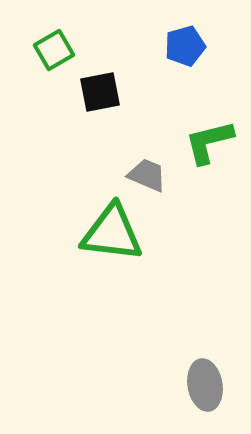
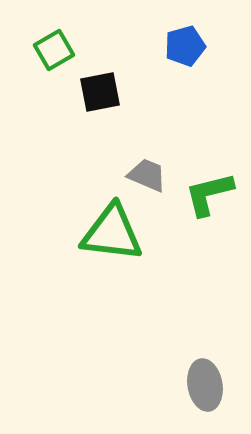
green L-shape: moved 52 px down
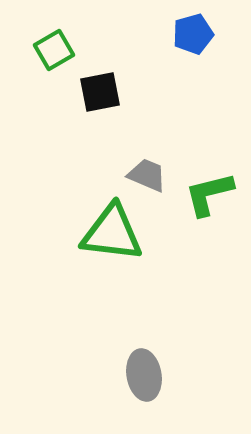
blue pentagon: moved 8 px right, 12 px up
gray ellipse: moved 61 px left, 10 px up
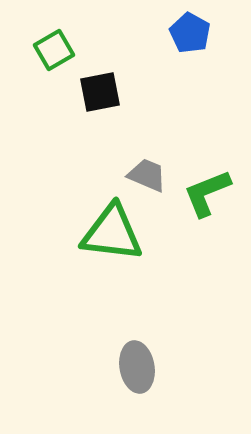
blue pentagon: moved 3 px left, 1 px up; rotated 27 degrees counterclockwise
green L-shape: moved 2 px left, 1 px up; rotated 8 degrees counterclockwise
gray ellipse: moved 7 px left, 8 px up
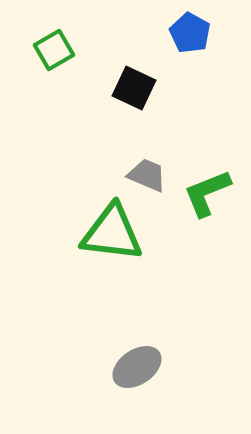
black square: moved 34 px right, 4 px up; rotated 36 degrees clockwise
gray ellipse: rotated 66 degrees clockwise
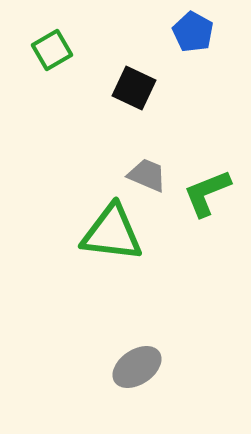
blue pentagon: moved 3 px right, 1 px up
green square: moved 2 px left
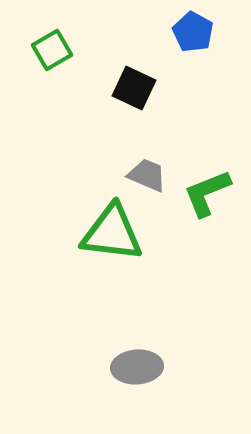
gray ellipse: rotated 30 degrees clockwise
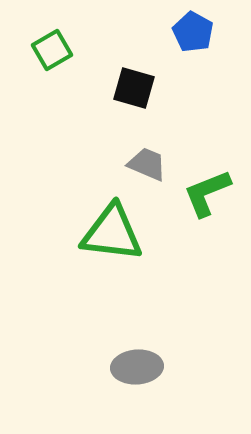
black square: rotated 9 degrees counterclockwise
gray trapezoid: moved 11 px up
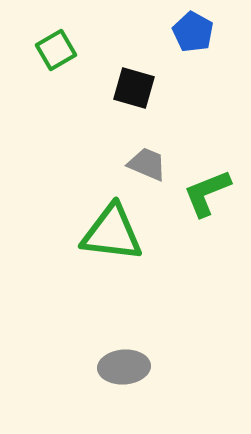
green square: moved 4 px right
gray ellipse: moved 13 px left
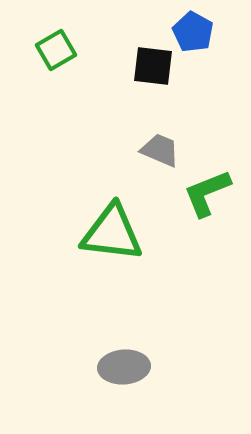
black square: moved 19 px right, 22 px up; rotated 9 degrees counterclockwise
gray trapezoid: moved 13 px right, 14 px up
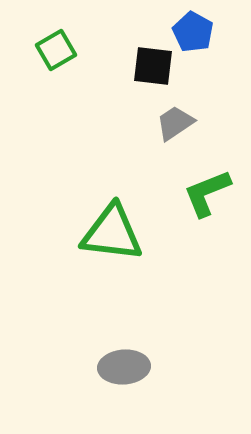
gray trapezoid: moved 15 px right, 27 px up; rotated 57 degrees counterclockwise
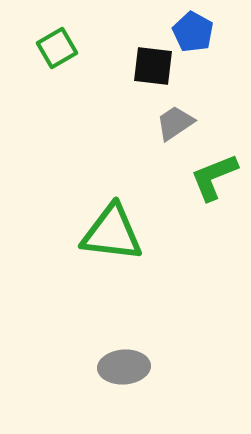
green square: moved 1 px right, 2 px up
green L-shape: moved 7 px right, 16 px up
